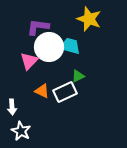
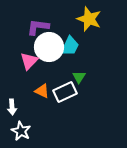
cyan trapezoid: rotated 100 degrees clockwise
green triangle: moved 1 px right, 1 px down; rotated 32 degrees counterclockwise
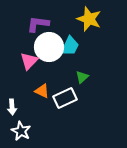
purple L-shape: moved 3 px up
green triangle: moved 3 px right; rotated 16 degrees clockwise
white rectangle: moved 6 px down
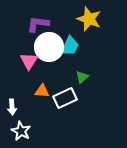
pink triangle: rotated 12 degrees counterclockwise
orange triangle: rotated 21 degrees counterclockwise
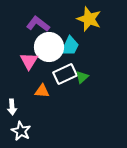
purple L-shape: rotated 30 degrees clockwise
white rectangle: moved 24 px up
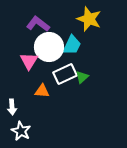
cyan trapezoid: moved 2 px right, 1 px up
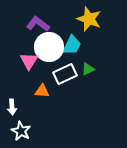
green triangle: moved 6 px right, 8 px up; rotated 16 degrees clockwise
